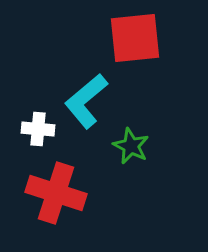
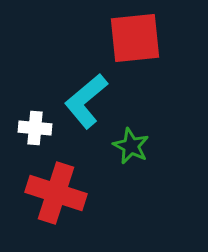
white cross: moved 3 px left, 1 px up
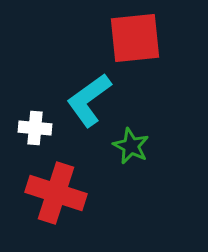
cyan L-shape: moved 3 px right, 1 px up; rotated 4 degrees clockwise
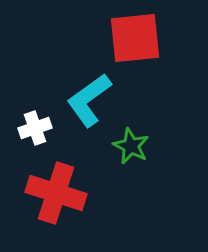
white cross: rotated 24 degrees counterclockwise
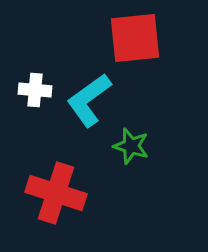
white cross: moved 38 px up; rotated 24 degrees clockwise
green star: rotated 9 degrees counterclockwise
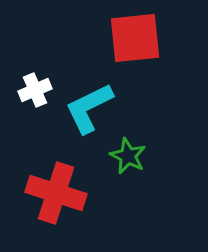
white cross: rotated 28 degrees counterclockwise
cyan L-shape: moved 8 px down; rotated 10 degrees clockwise
green star: moved 3 px left, 10 px down; rotated 9 degrees clockwise
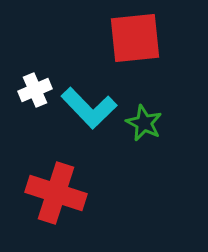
cyan L-shape: rotated 108 degrees counterclockwise
green star: moved 16 px right, 33 px up
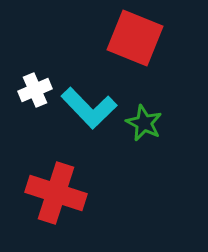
red square: rotated 28 degrees clockwise
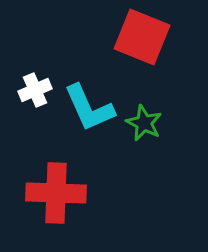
red square: moved 7 px right, 1 px up
cyan L-shape: rotated 20 degrees clockwise
red cross: rotated 16 degrees counterclockwise
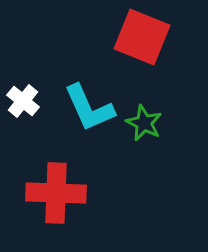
white cross: moved 12 px left, 11 px down; rotated 28 degrees counterclockwise
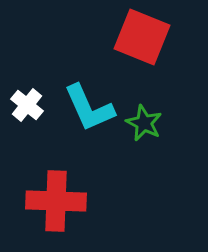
white cross: moved 4 px right, 4 px down
red cross: moved 8 px down
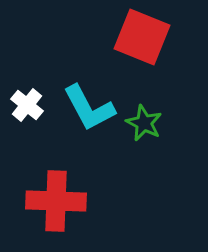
cyan L-shape: rotated 4 degrees counterclockwise
